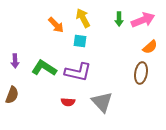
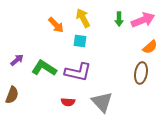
purple arrow: moved 2 px right, 1 px up; rotated 128 degrees counterclockwise
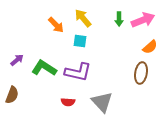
yellow arrow: rotated 12 degrees counterclockwise
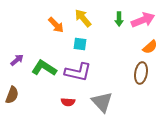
cyan square: moved 3 px down
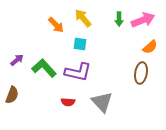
green L-shape: rotated 15 degrees clockwise
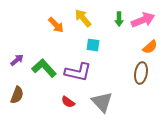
cyan square: moved 13 px right, 1 px down
brown semicircle: moved 5 px right
red semicircle: rotated 32 degrees clockwise
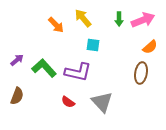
brown semicircle: moved 1 px down
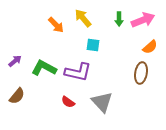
purple arrow: moved 2 px left, 1 px down
green L-shape: rotated 20 degrees counterclockwise
brown semicircle: rotated 18 degrees clockwise
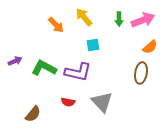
yellow arrow: moved 1 px right, 1 px up
cyan square: rotated 16 degrees counterclockwise
purple arrow: rotated 16 degrees clockwise
brown semicircle: moved 16 px right, 18 px down
red semicircle: rotated 24 degrees counterclockwise
